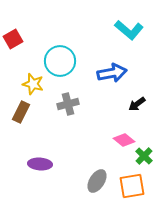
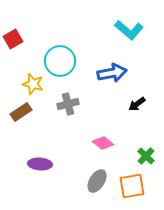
brown rectangle: rotated 30 degrees clockwise
pink diamond: moved 21 px left, 3 px down
green cross: moved 2 px right
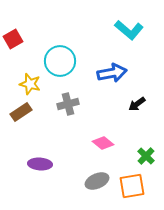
yellow star: moved 3 px left
gray ellipse: rotated 35 degrees clockwise
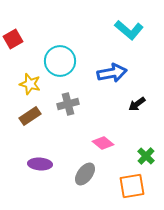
brown rectangle: moved 9 px right, 4 px down
gray ellipse: moved 12 px left, 7 px up; rotated 30 degrees counterclockwise
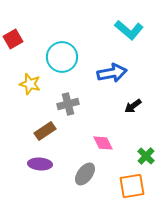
cyan circle: moved 2 px right, 4 px up
black arrow: moved 4 px left, 2 px down
brown rectangle: moved 15 px right, 15 px down
pink diamond: rotated 25 degrees clockwise
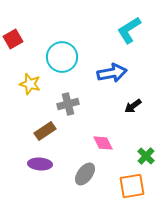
cyan L-shape: rotated 108 degrees clockwise
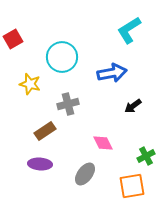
green cross: rotated 18 degrees clockwise
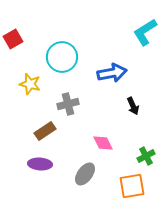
cyan L-shape: moved 16 px right, 2 px down
black arrow: rotated 78 degrees counterclockwise
